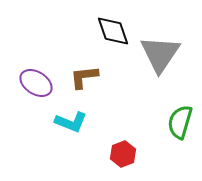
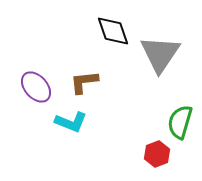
brown L-shape: moved 5 px down
purple ellipse: moved 4 px down; rotated 16 degrees clockwise
red hexagon: moved 34 px right
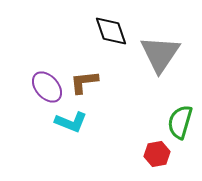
black diamond: moved 2 px left
purple ellipse: moved 11 px right
red hexagon: rotated 10 degrees clockwise
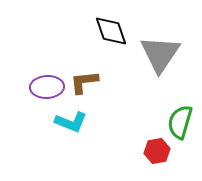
purple ellipse: rotated 52 degrees counterclockwise
red hexagon: moved 3 px up
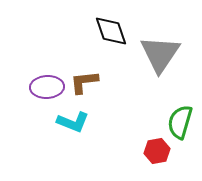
cyan L-shape: moved 2 px right
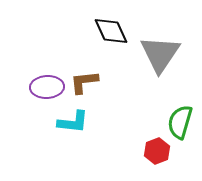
black diamond: rotated 6 degrees counterclockwise
cyan L-shape: rotated 16 degrees counterclockwise
red hexagon: rotated 10 degrees counterclockwise
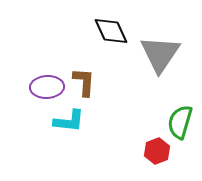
brown L-shape: rotated 100 degrees clockwise
cyan L-shape: moved 4 px left, 1 px up
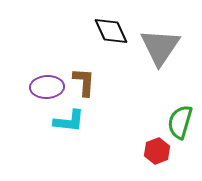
gray triangle: moved 7 px up
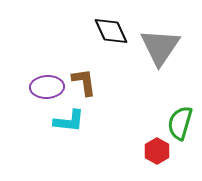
brown L-shape: rotated 12 degrees counterclockwise
green semicircle: moved 1 px down
red hexagon: rotated 10 degrees counterclockwise
